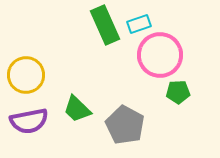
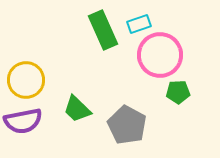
green rectangle: moved 2 px left, 5 px down
yellow circle: moved 5 px down
purple semicircle: moved 6 px left
gray pentagon: moved 2 px right
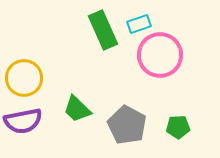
yellow circle: moved 2 px left, 2 px up
green pentagon: moved 35 px down
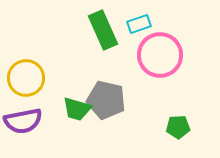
yellow circle: moved 2 px right
green trapezoid: rotated 28 degrees counterclockwise
gray pentagon: moved 21 px left, 25 px up; rotated 15 degrees counterclockwise
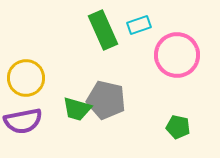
cyan rectangle: moved 1 px down
pink circle: moved 17 px right
green pentagon: rotated 15 degrees clockwise
